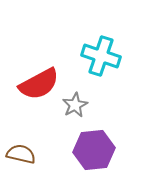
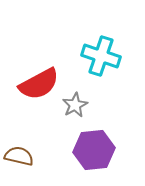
brown semicircle: moved 2 px left, 2 px down
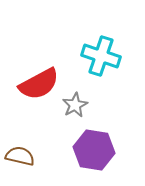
purple hexagon: rotated 15 degrees clockwise
brown semicircle: moved 1 px right
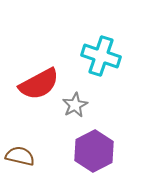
purple hexagon: moved 1 px down; rotated 24 degrees clockwise
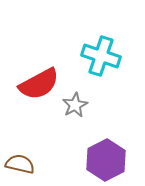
purple hexagon: moved 12 px right, 9 px down
brown semicircle: moved 8 px down
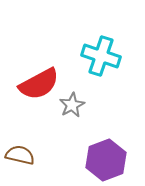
gray star: moved 3 px left
purple hexagon: rotated 6 degrees clockwise
brown semicircle: moved 9 px up
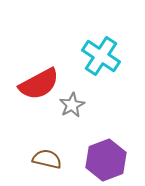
cyan cross: rotated 15 degrees clockwise
brown semicircle: moved 27 px right, 4 px down
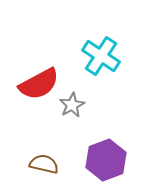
brown semicircle: moved 3 px left, 5 px down
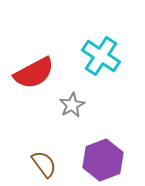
red semicircle: moved 5 px left, 11 px up
purple hexagon: moved 3 px left
brown semicircle: rotated 40 degrees clockwise
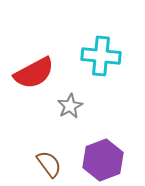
cyan cross: rotated 27 degrees counterclockwise
gray star: moved 2 px left, 1 px down
brown semicircle: moved 5 px right
